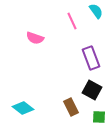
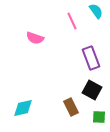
cyan diamond: rotated 50 degrees counterclockwise
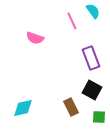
cyan semicircle: moved 3 px left
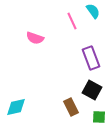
cyan diamond: moved 7 px left, 1 px up
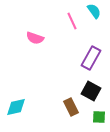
cyan semicircle: moved 1 px right
purple rectangle: rotated 50 degrees clockwise
black square: moved 1 px left, 1 px down
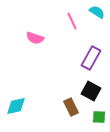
cyan semicircle: moved 3 px right, 1 px down; rotated 21 degrees counterclockwise
cyan diamond: moved 1 px up
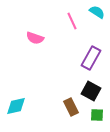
green square: moved 2 px left, 2 px up
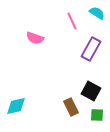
cyan semicircle: moved 1 px down
purple rectangle: moved 9 px up
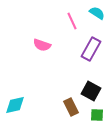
pink semicircle: moved 7 px right, 7 px down
cyan diamond: moved 1 px left, 1 px up
